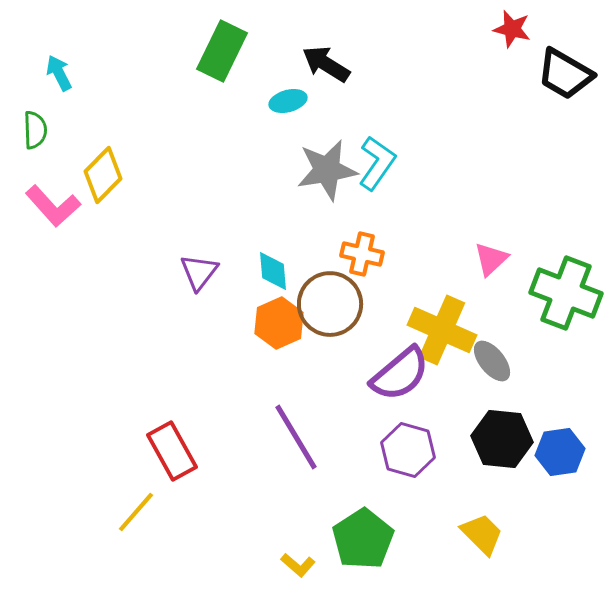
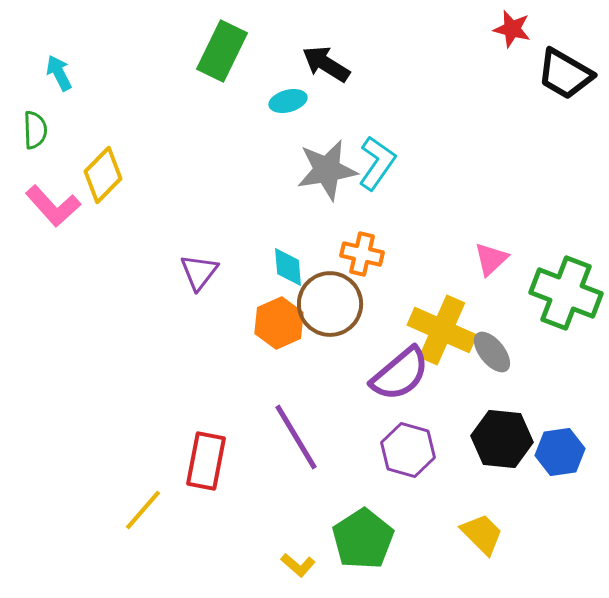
cyan diamond: moved 15 px right, 4 px up
gray ellipse: moved 9 px up
red rectangle: moved 34 px right, 10 px down; rotated 40 degrees clockwise
yellow line: moved 7 px right, 2 px up
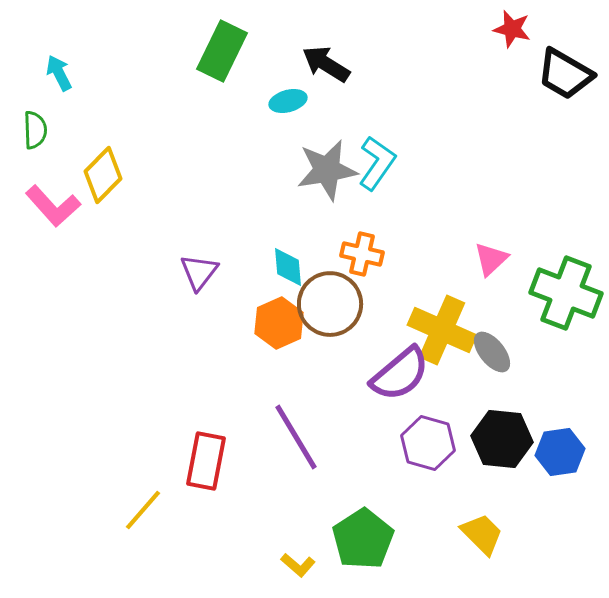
purple hexagon: moved 20 px right, 7 px up
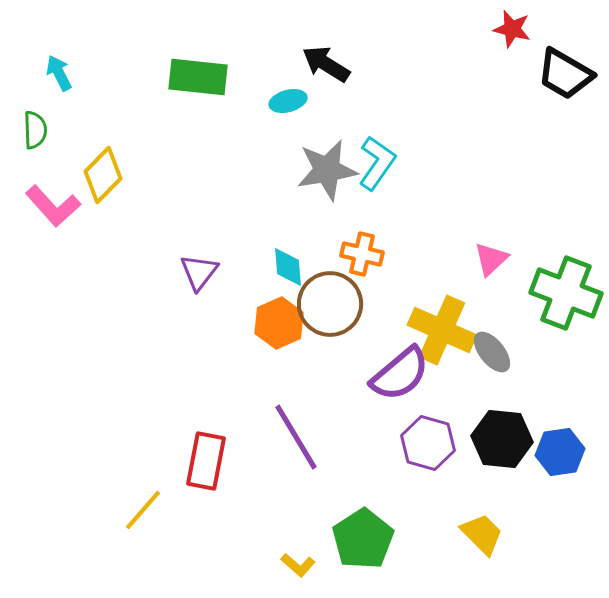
green rectangle: moved 24 px left, 26 px down; rotated 70 degrees clockwise
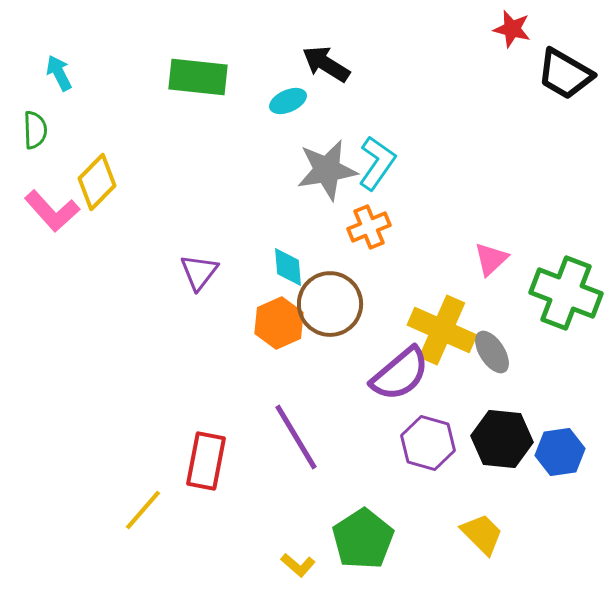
cyan ellipse: rotated 9 degrees counterclockwise
yellow diamond: moved 6 px left, 7 px down
pink L-shape: moved 1 px left, 5 px down
orange cross: moved 7 px right, 27 px up; rotated 36 degrees counterclockwise
gray ellipse: rotated 6 degrees clockwise
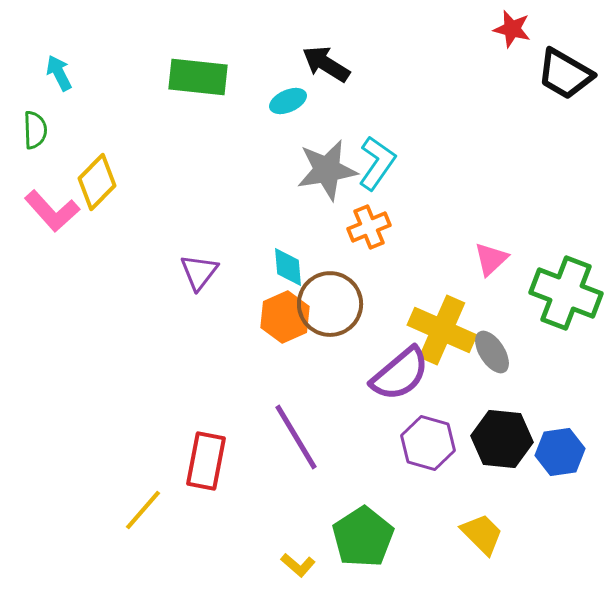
orange hexagon: moved 6 px right, 6 px up
green pentagon: moved 2 px up
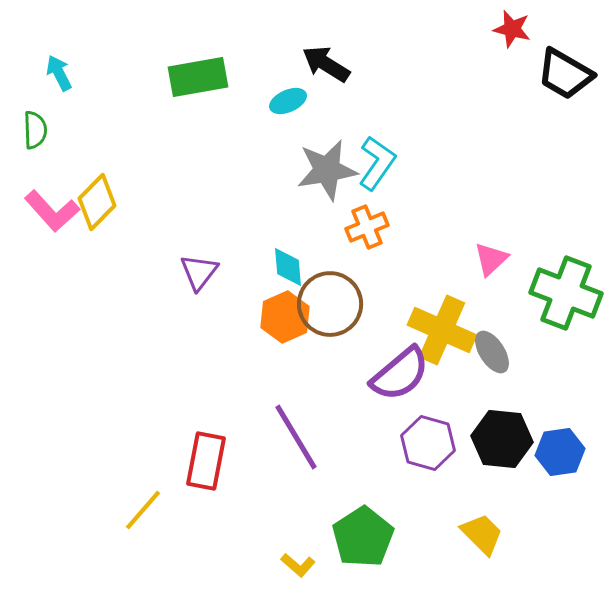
green rectangle: rotated 16 degrees counterclockwise
yellow diamond: moved 20 px down
orange cross: moved 2 px left
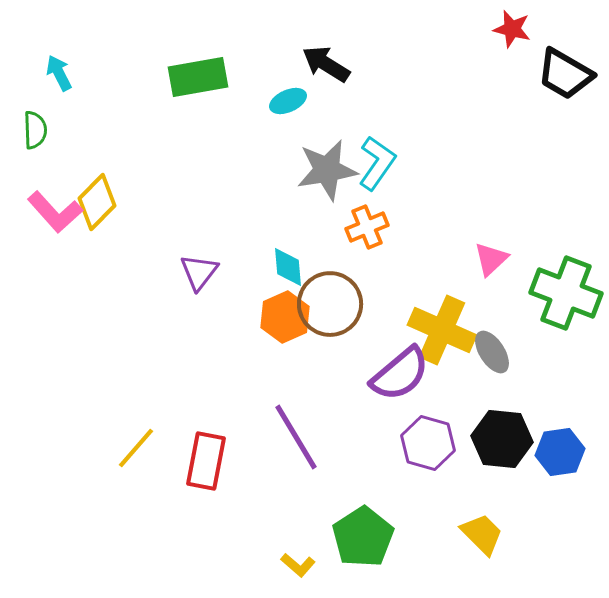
pink L-shape: moved 3 px right, 1 px down
yellow line: moved 7 px left, 62 px up
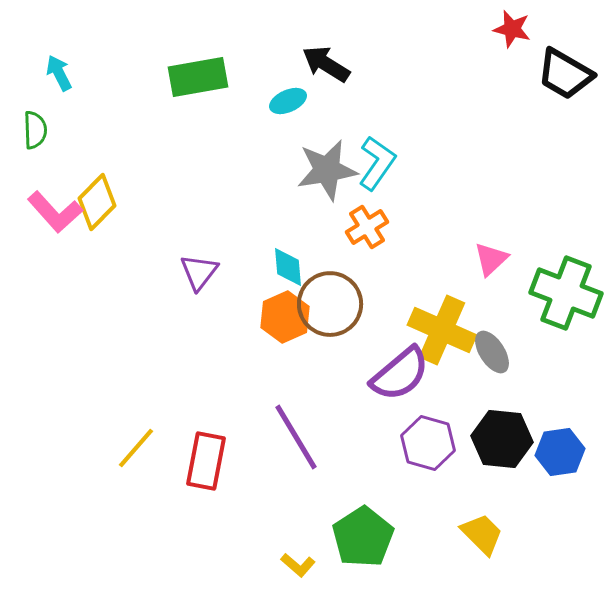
orange cross: rotated 9 degrees counterclockwise
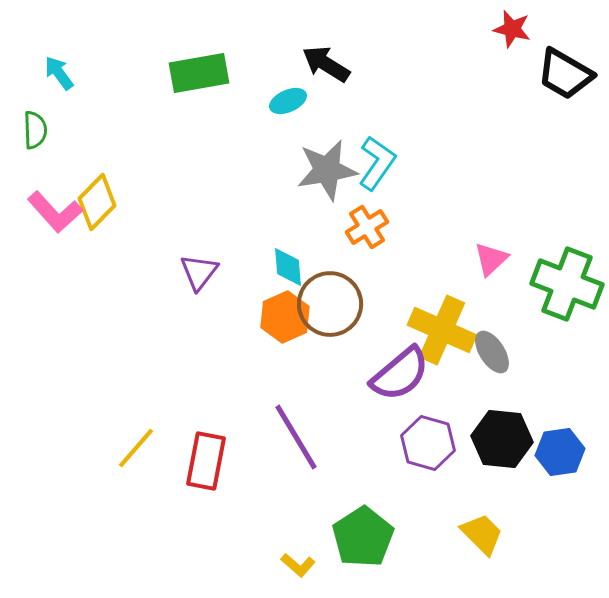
cyan arrow: rotated 9 degrees counterclockwise
green rectangle: moved 1 px right, 4 px up
green cross: moved 1 px right, 9 px up
